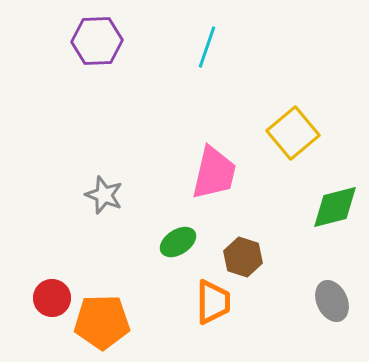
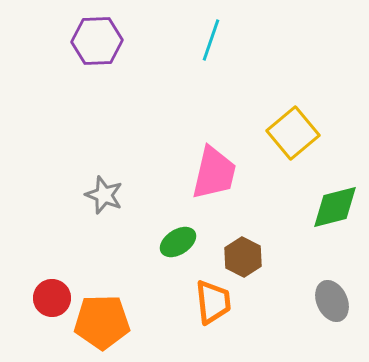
cyan line: moved 4 px right, 7 px up
brown hexagon: rotated 9 degrees clockwise
orange trapezoid: rotated 6 degrees counterclockwise
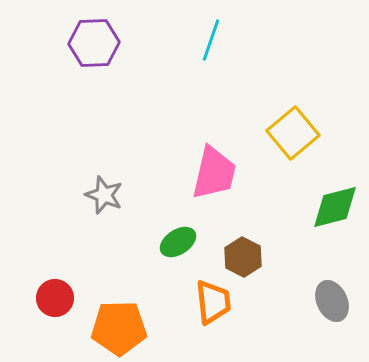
purple hexagon: moved 3 px left, 2 px down
red circle: moved 3 px right
orange pentagon: moved 17 px right, 6 px down
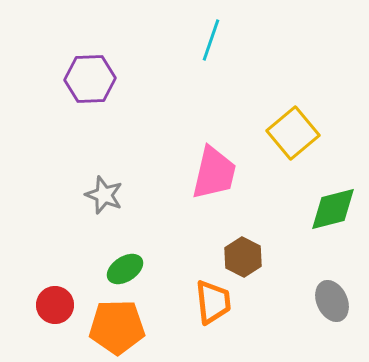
purple hexagon: moved 4 px left, 36 px down
green diamond: moved 2 px left, 2 px down
green ellipse: moved 53 px left, 27 px down
red circle: moved 7 px down
orange pentagon: moved 2 px left, 1 px up
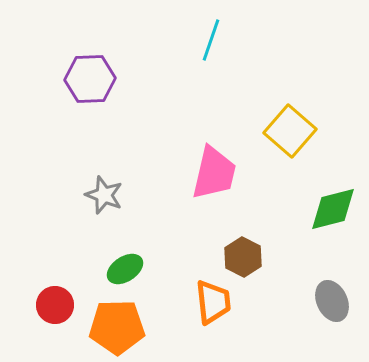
yellow square: moved 3 px left, 2 px up; rotated 9 degrees counterclockwise
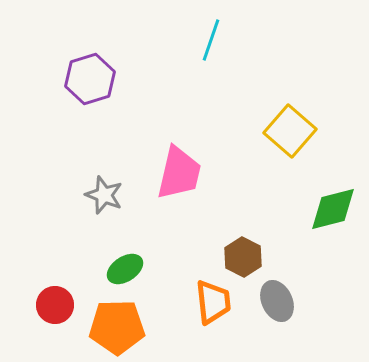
purple hexagon: rotated 15 degrees counterclockwise
pink trapezoid: moved 35 px left
gray ellipse: moved 55 px left
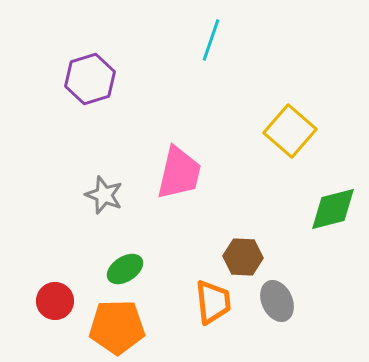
brown hexagon: rotated 24 degrees counterclockwise
red circle: moved 4 px up
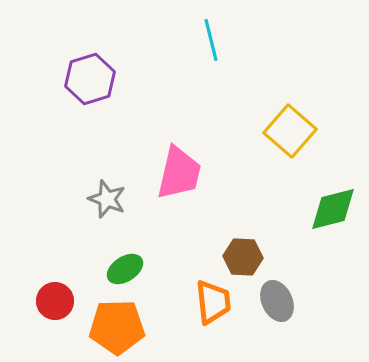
cyan line: rotated 33 degrees counterclockwise
gray star: moved 3 px right, 4 px down
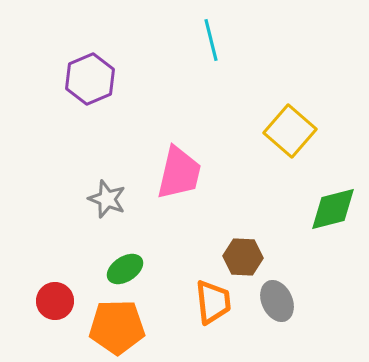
purple hexagon: rotated 6 degrees counterclockwise
